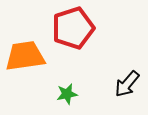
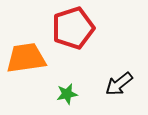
orange trapezoid: moved 1 px right, 2 px down
black arrow: moved 8 px left; rotated 12 degrees clockwise
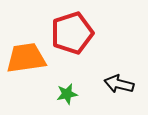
red pentagon: moved 1 px left, 5 px down
black arrow: rotated 52 degrees clockwise
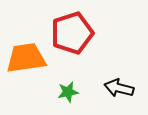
black arrow: moved 4 px down
green star: moved 1 px right, 2 px up
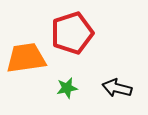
black arrow: moved 2 px left
green star: moved 1 px left, 4 px up
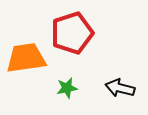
black arrow: moved 3 px right
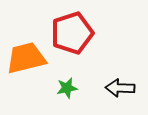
orange trapezoid: rotated 6 degrees counterclockwise
black arrow: rotated 12 degrees counterclockwise
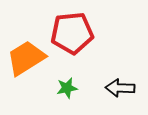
red pentagon: rotated 12 degrees clockwise
orange trapezoid: rotated 18 degrees counterclockwise
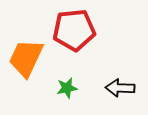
red pentagon: moved 2 px right, 3 px up
orange trapezoid: rotated 33 degrees counterclockwise
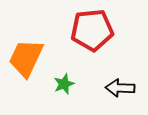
red pentagon: moved 18 px right
green star: moved 3 px left, 4 px up; rotated 10 degrees counterclockwise
